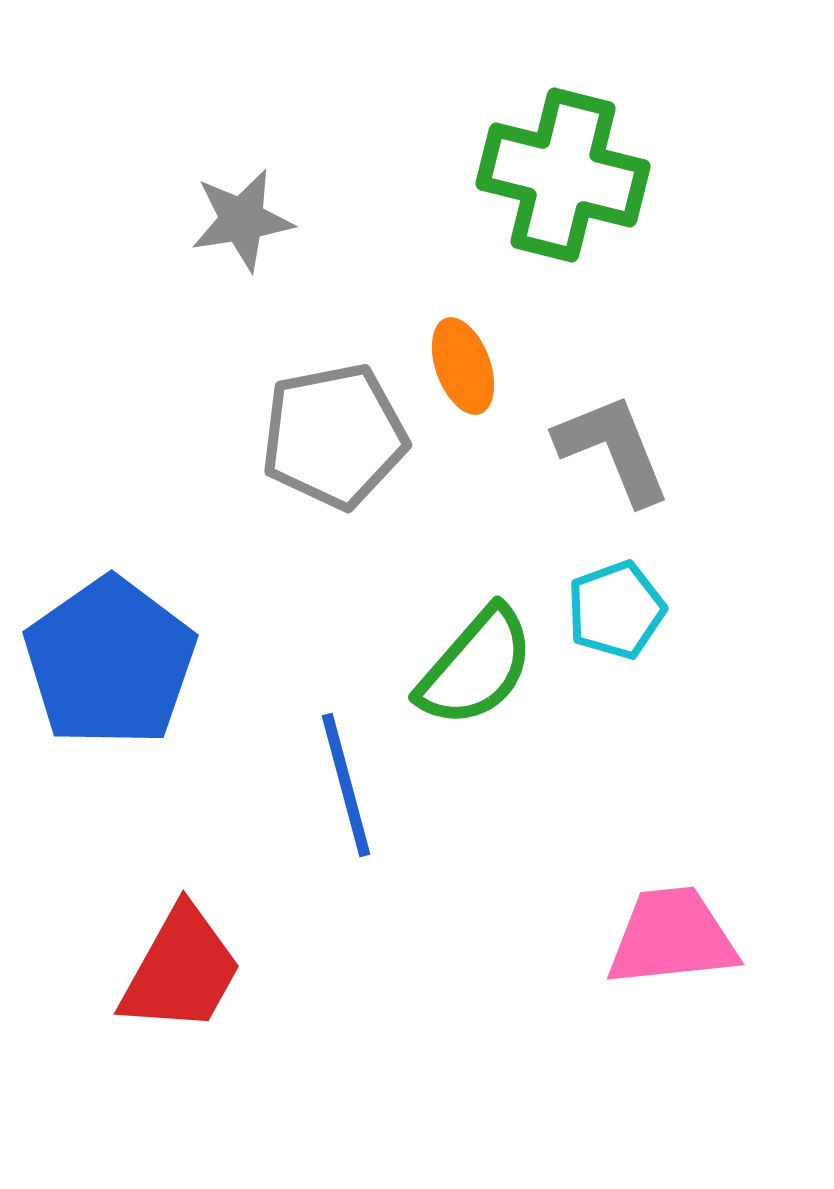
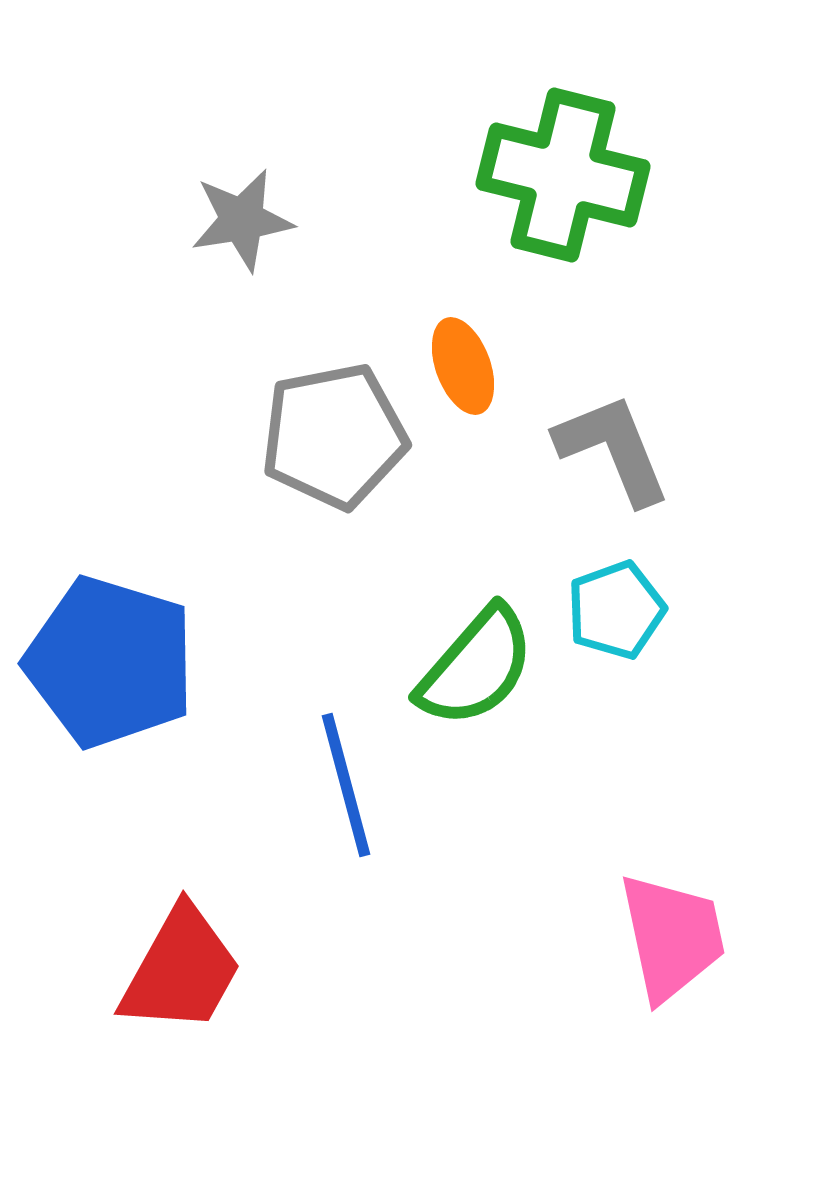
blue pentagon: rotated 20 degrees counterclockwise
pink trapezoid: rotated 84 degrees clockwise
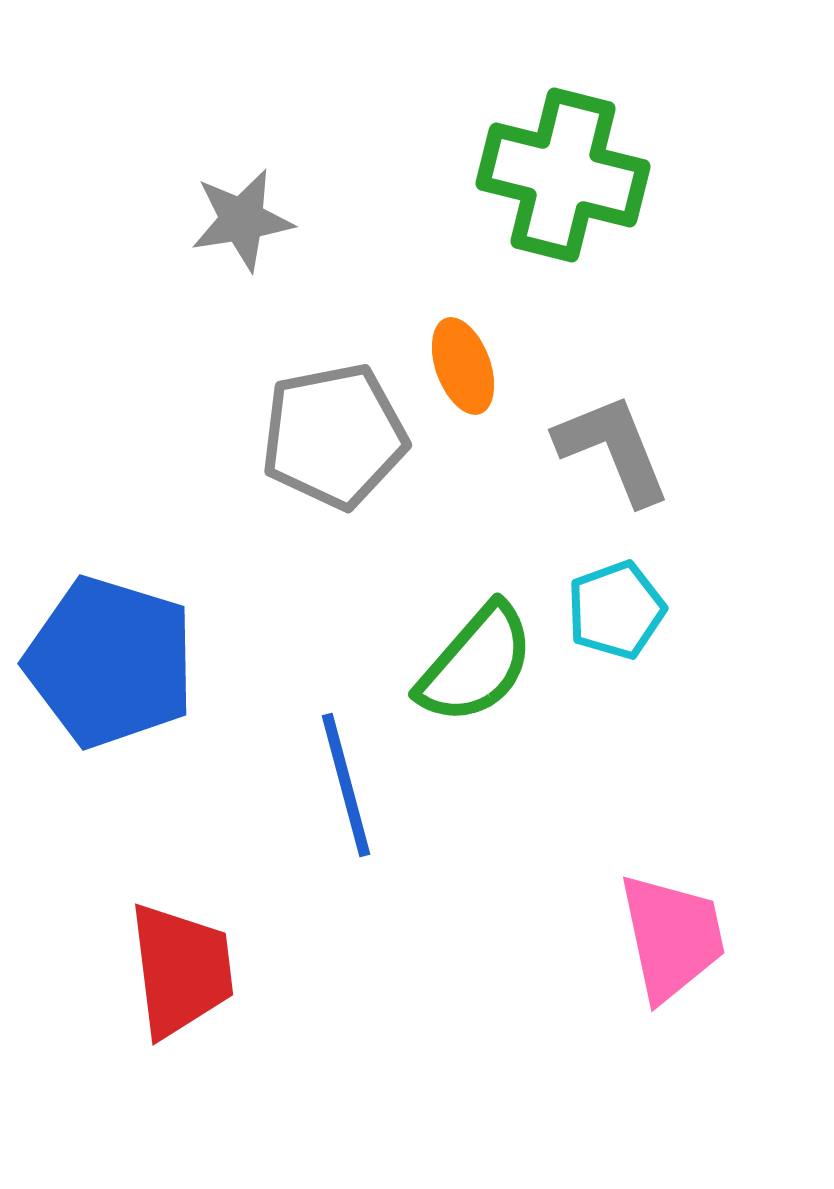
green semicircle: moved 3 px up
red trapezoid: rotated 36 degrees counterclockwise
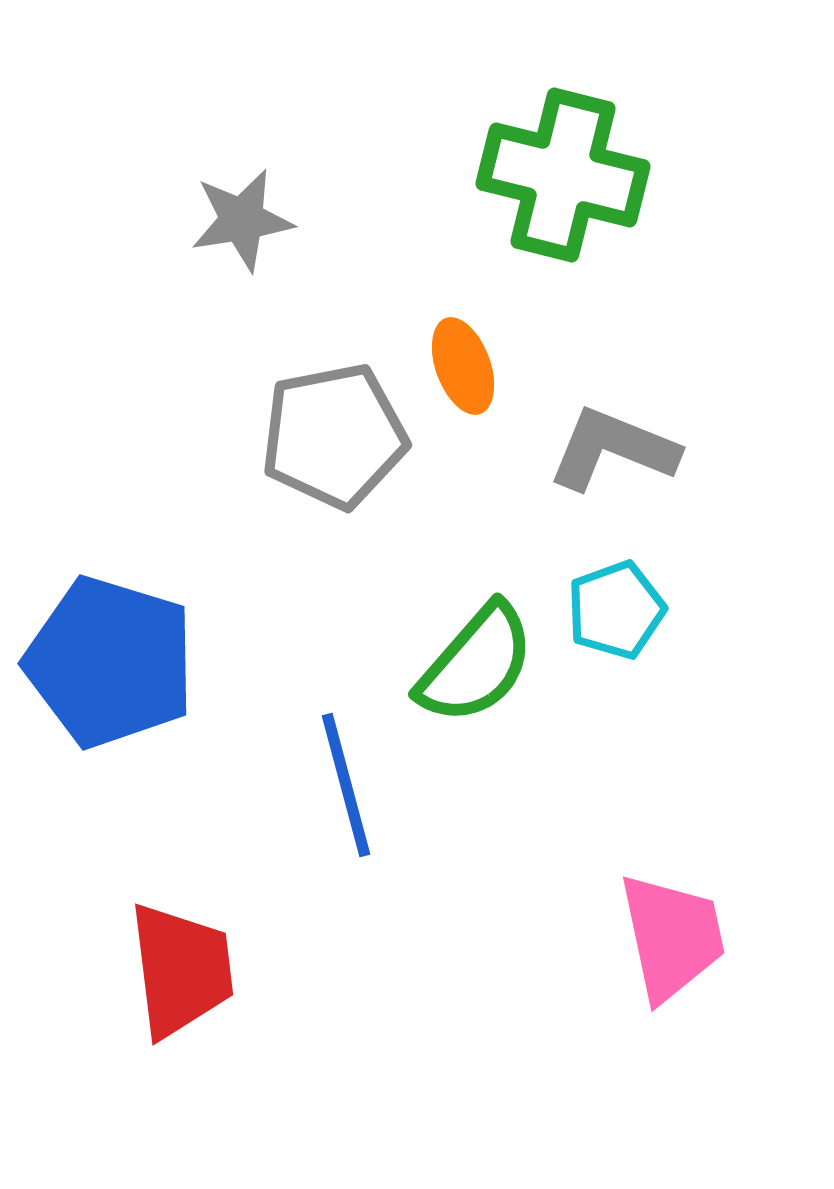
gray L-shape: rotated 46 degrees counterclockwise
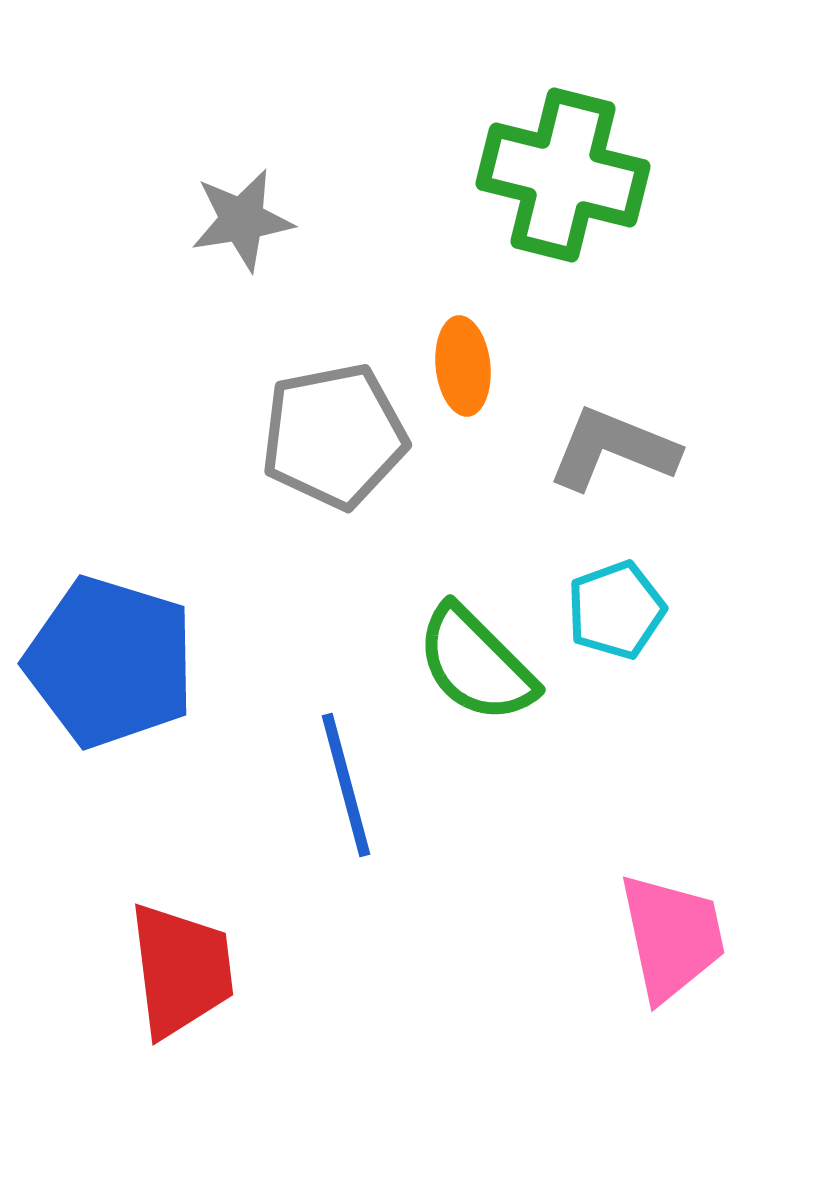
orange ellipse: rotated 14 degrees clockwise
green semicircle: rotated 94 degrees clockwise
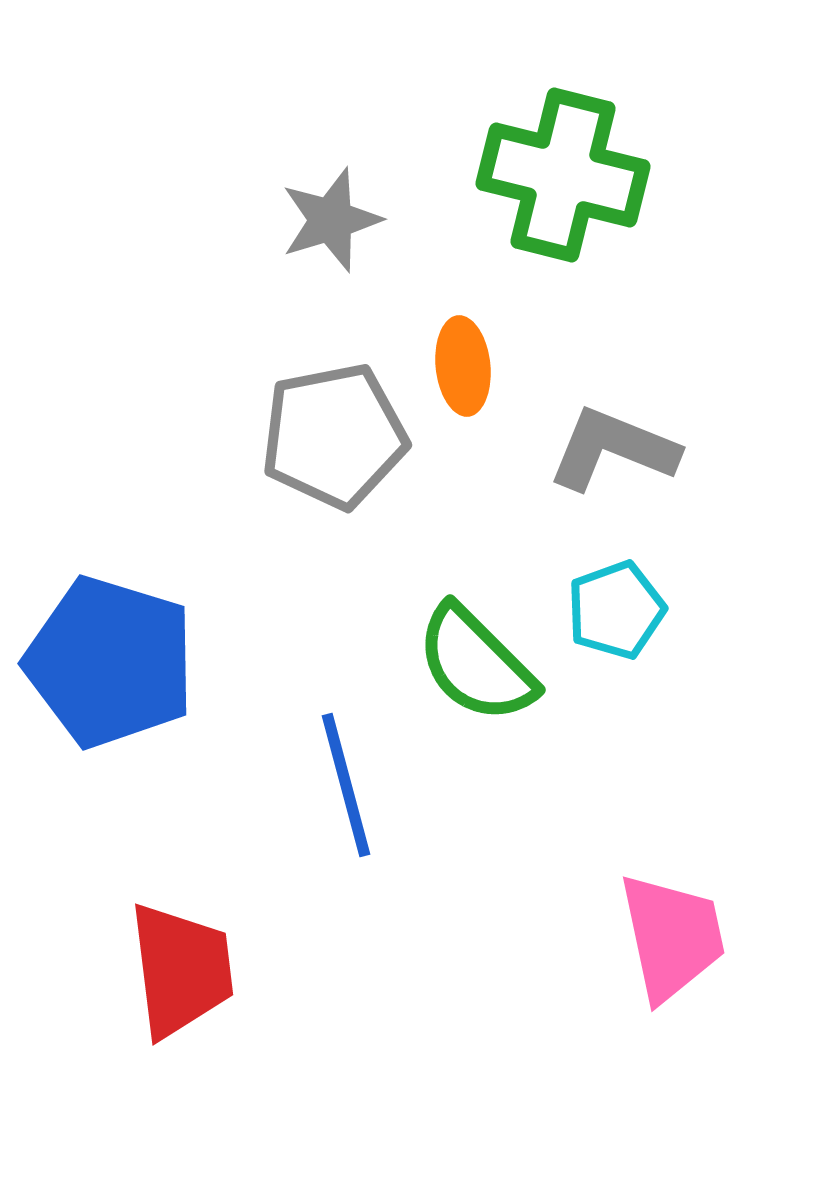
gray star: moved 89 px right; rotated 8 degrees counterclockwise
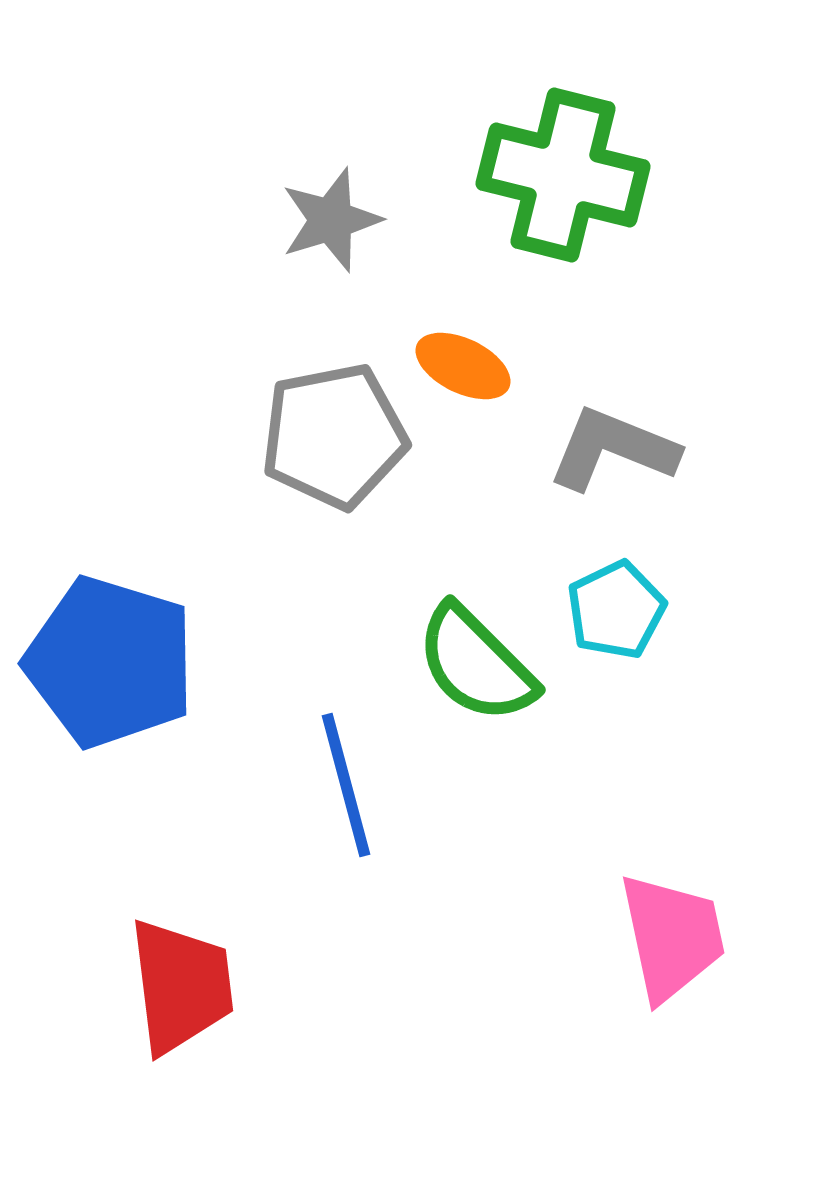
orange ellipse: rotated 58 degrees counterclockwise
cyan pentagon: rotated 6 degrees counterclockwise
red trapezoid: moved 16 px down
